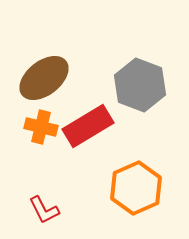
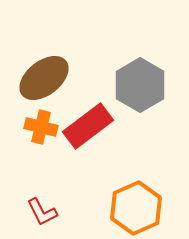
gray hexagon: rotated 9 degrees clockwise
red rectangle: rotated 6 degrees counterclockwise
orange hexagon: moved 20 px down
red L-shape: moved 2 px left, 2 px down
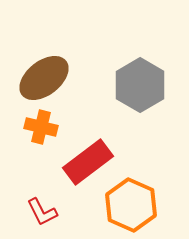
red rectangle: moved 36 px down
orange hexagon: moved 5 px left, 3 px up; rotated 12 degrees counterclockwise
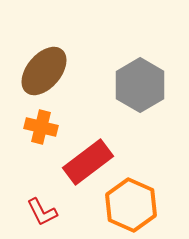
brown ellipse: moved 7 px up; rotated 12 degrees counterclockwise
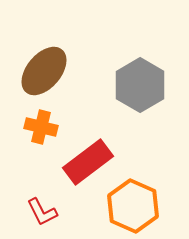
orange hexagon: moved 2 px right, 1 px down
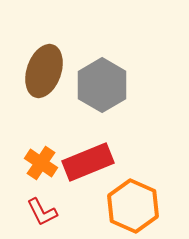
brown ellipse: rotated 21 degrees counterclockwise
gray hexagon: moved 38 px left
orange cross: moved 36 px down; rotated 20 degrees clockwise
red rectangle: rotated 15 degrees clockwise
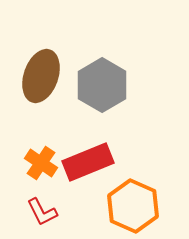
brown ellipse: moved 3 px left, 5 px down
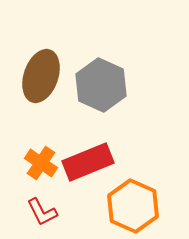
gray hexagon: moved 1 px left; rotated 6 degrees counterclockwise
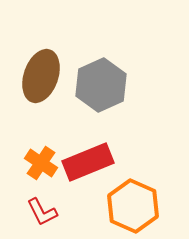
gray hexagon: rotated 12 degrees clockwise
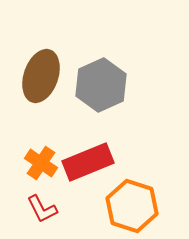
orange hexagon: moved 1 px left; rotated 6 degrees counterclockwise
red L-shape: moved 3 px up
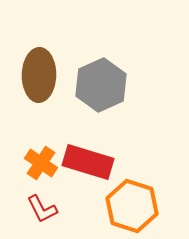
brown ellipse: moved 2 px left, 1 px up; rotated 18 degrees counterclockwise
red rectangle: rotated 39 degrees clockwise
